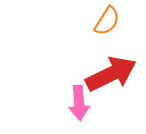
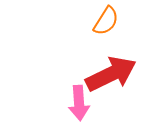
orange semicircle: moved 1 px left
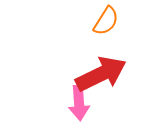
red arrow: moved 10 px left
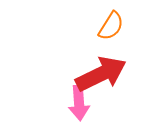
orange semicircle: moved 5 px right, 5 px down
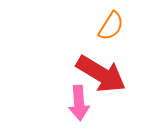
red arrow: rotated 57 degrees clockwise
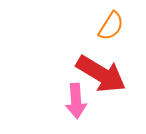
pink arrow: moved 3 px left, 2 px up
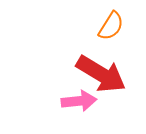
pink arrow: moved 3 px right; rotated 92 degrees counterclockwise
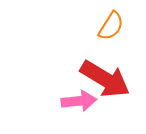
red arrow: moved 4 px right, 5 px down
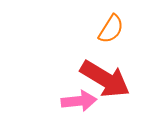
orange semicircle: moved 3 px down
